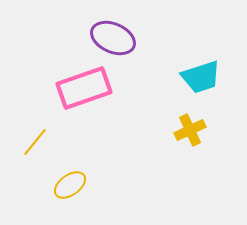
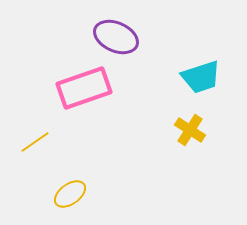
purple ellipse: moved 3 px right, 1 px up
yellow cross: rotated 32 degrees counterclockwise
yellow line: rotated 16 degrees clockwise
yellow ellipse: moved 9 px down
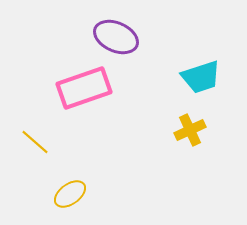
yellow cross: rotated 32 degrees clockwise
yellow line: rotated 76 degrees clockwise
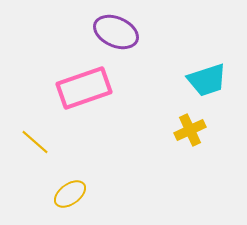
purple ellipse: moved 5 px up
cyan trapezoid: moved 6 px right, 3 px down
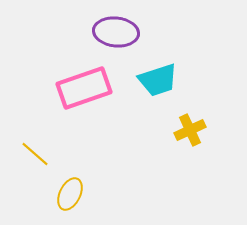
purple ellipse: rotated 18 degrees counterclockwise
cyan trapezoid: moved 49 px left
yellow line: moved 12 px down
yellow ellipse: rotated 28 degrees counterclockwise
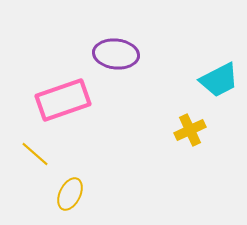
purple ellipse: moved 22 px down
cyan trapezoid: moved 61 px right; rotated 9 degrees counterclockwise
pink rectangle: moved 21 px left, 12 px down
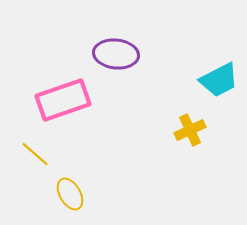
yellow ellipse: rotated 56 degrees counterclockwise
